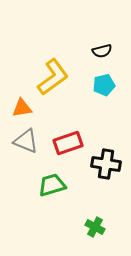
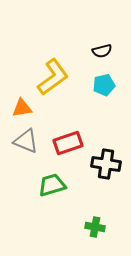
green cross: rotated 18 degrees counterclockwise
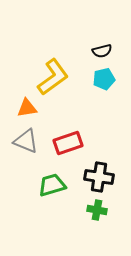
cyan pentagon: moved 6 px up
orange triangle: moved 5 px right
black cross: moved 7 px left, 13 px down
green cross: moved 2 px right, 17 px up
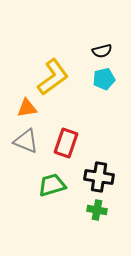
red rectangle: moved 2 px left; rotated 52 degrees counterclockwise
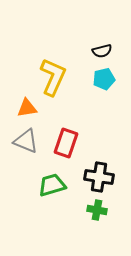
yellow L-shape: rotated 30 degrees counterclockwise
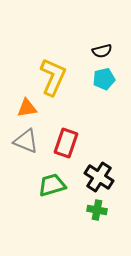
black cross: rotated 24 degrees clockwise
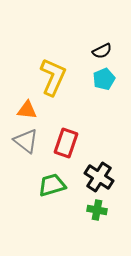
black semicircle: rotated 12 degrees counterclockwise
cyan pentagon: rotated 10 degrees counterclockwise
orange triangle: moved 2 px down; rotated 15 degrees clockwise
gray triangle: rotated 16 degrees clockwise
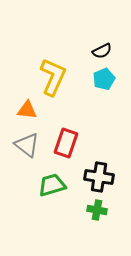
gray triangle: moved 1 px right, 4 px down
black cross: rotated 24 degrees counterclockwise
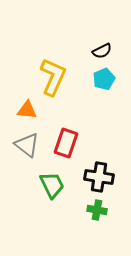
green trapezoid: rotated 80 degrees clockwise
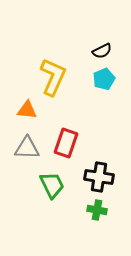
gray triangle: moved 3 px down; rotated 36 degrees counterclockwise
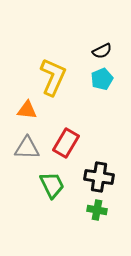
cyan pentagon: moved 2 px left
red rectangle: rotated 12 degrees clockwise
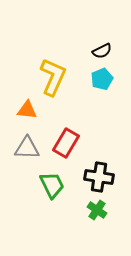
green cross: rotated 24 degrees clockwise
